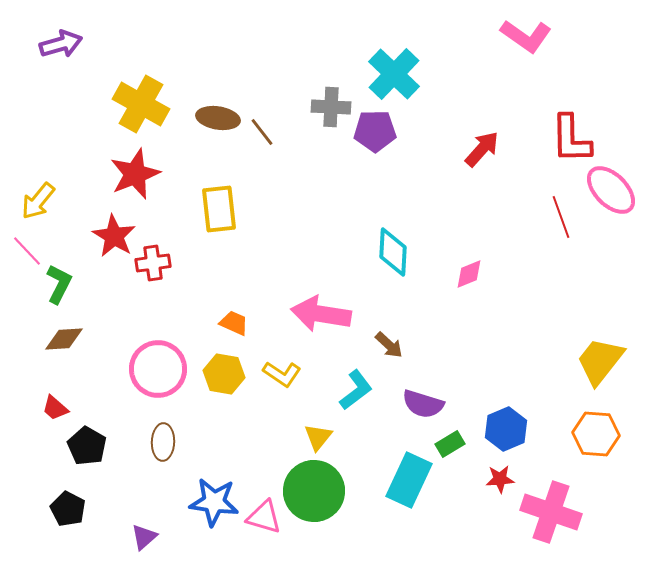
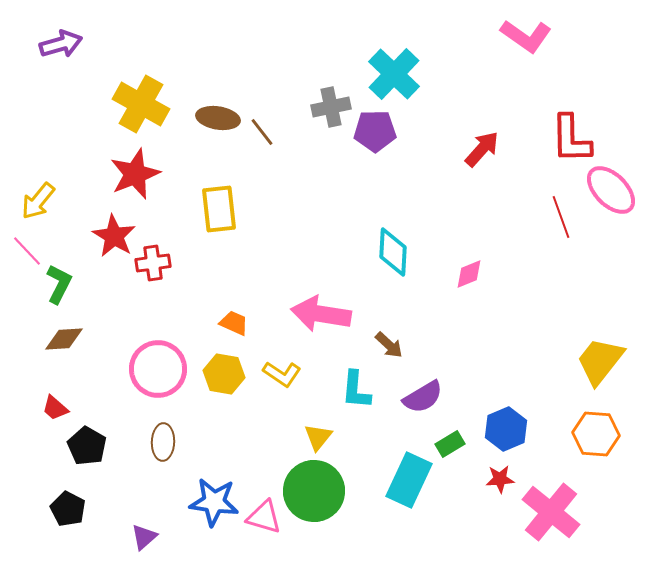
gray cross at (331, 107): rotated 15 degrees counterclockwise
cyan L-shape at (356, 390): rotated 132 degrees clockwise
purple semicircle at (423, 404): moved 7 px up; rotated 48 degrees counterclockwise
pink cross at (551, 512): rotated 20 degrees clockwise
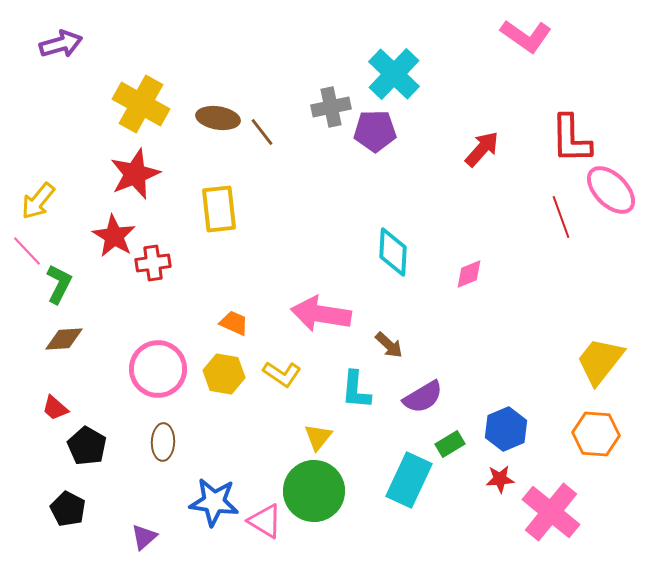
pink triangle at (264, 517): moved 1 px right, 4 px down; rotated 15 degrees clockwise
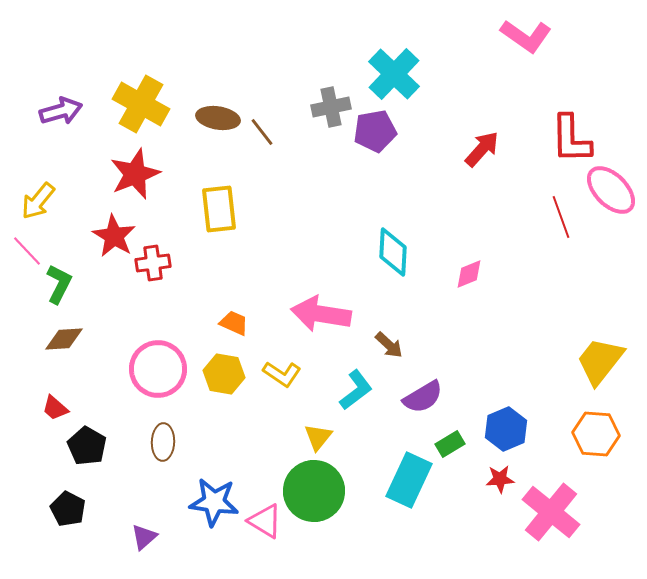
purple arrow at (61, 44): moved 67 px down
purple pentagon at (375, 131): rotated 9 degrees counterclockwise
cyan L-shape at (356, 390): rotated 132 degrees counterclockwise
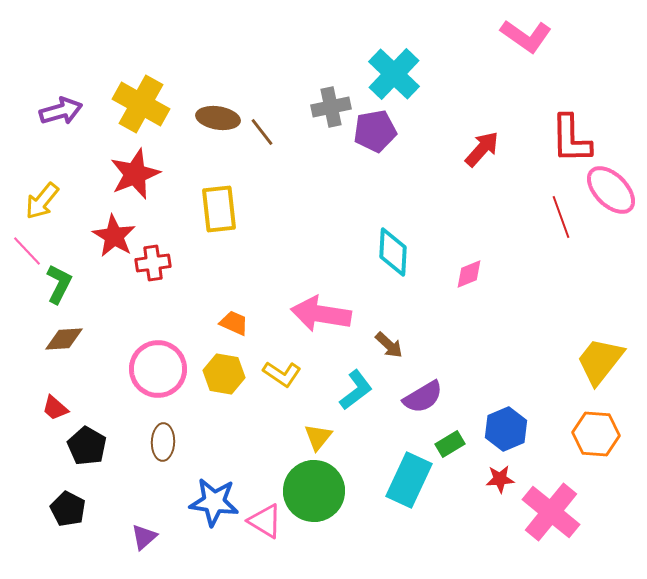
yellow arrow at (38, 201): moved 4 px right
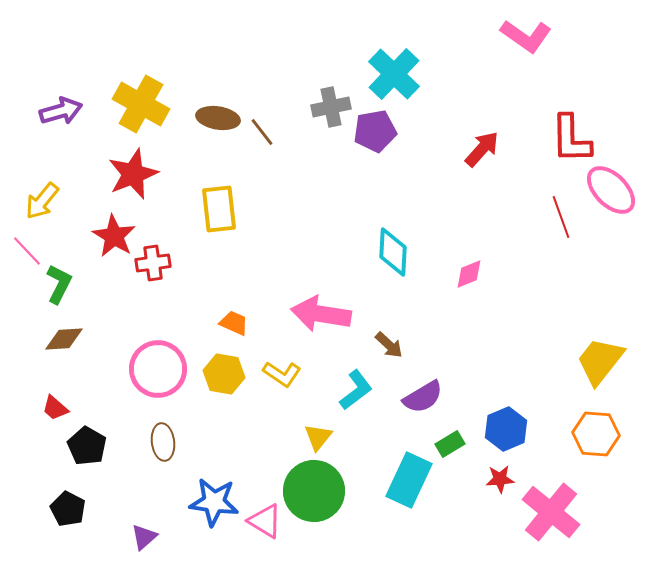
red star at (135, 174): moved 2 px left
brown ellipse at (163, 442): rotated 9 degrees counterclockwise
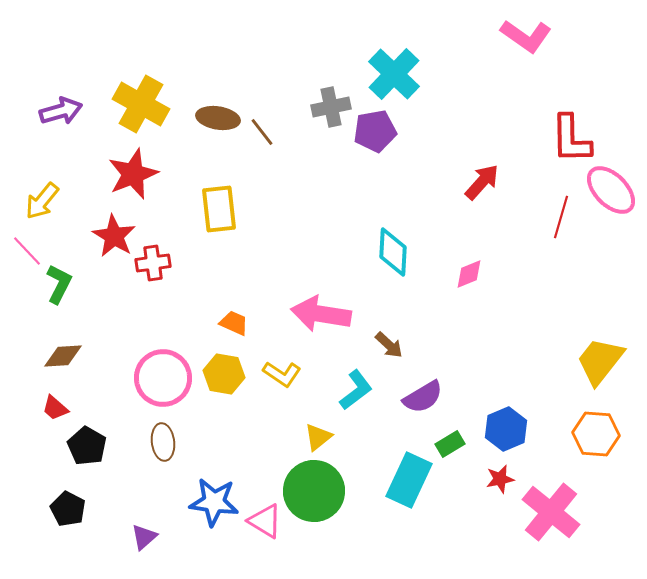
red arrow at (482, 149): moved 33 px down
red line at (561, 217): rotated 36 degrees clockwise
brown diamond at (64, 339): moved 1 px left, 17 px down
pink circle at (158, 369): moved 5 px right, 9 px down
yellow triangle at (318, 437): rotated 12 degrees clockwise
red star at (500, 479): rotated 8 degrees counterclockwise
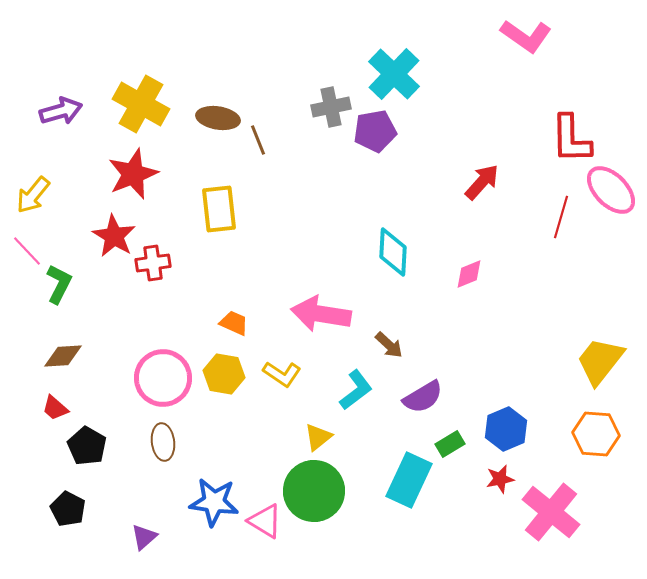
brown line at (262, 132): moved 4 px left, 8 px down; rotated 16 degrees clockwise
yellow arrow at (42, 201): moved 9 px left, 6 px up
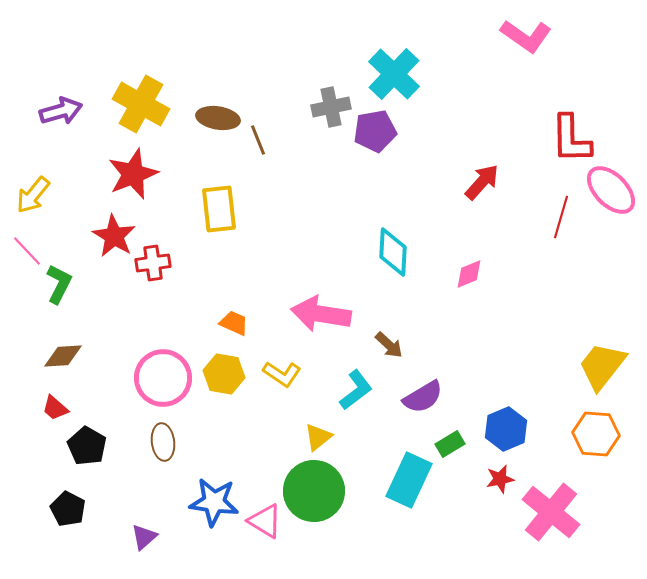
yellow trapezoid at (600, 361): moved 2 px right, 5 px down
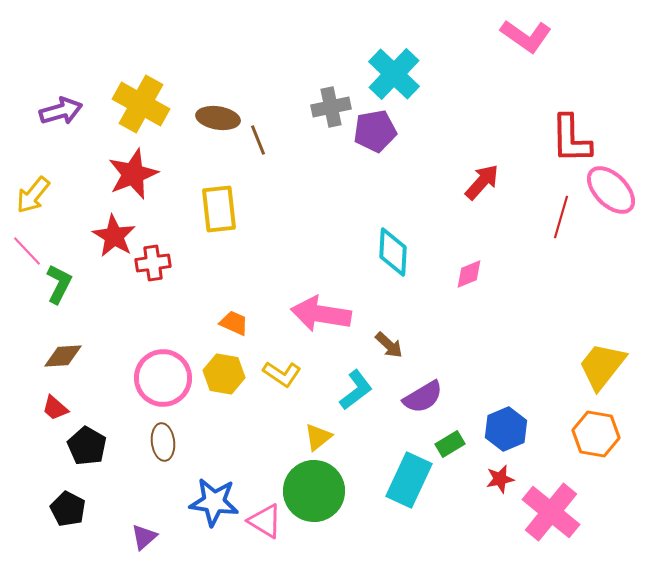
orange hexagon at (596, 434): rotated 6 degrees clockwise
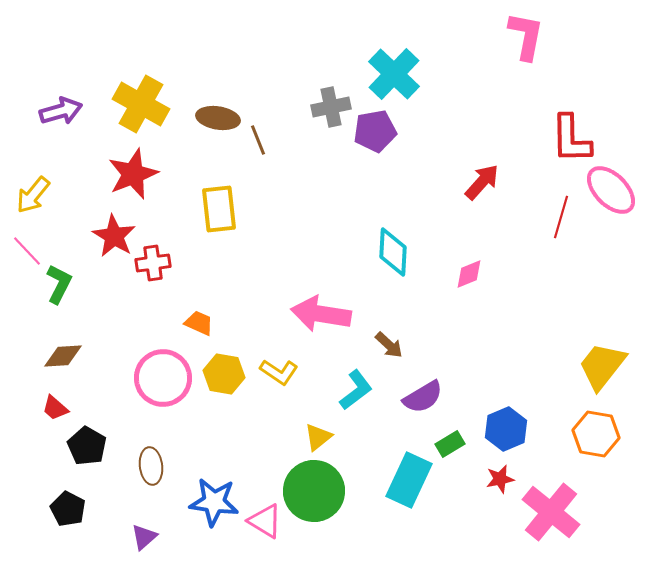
pink L-shape at (526, 36): rotated 114 degrees counterclockwise
orange trapezoid at (234, 323): moved 35 px left
yellow L-shape at (282, 374): moved 3 px left, 2 px up
brown ellipse at (163, 442): moved 12 px left, 24 px down
